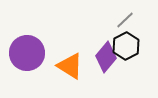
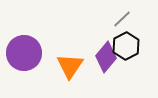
gray line: moved 3 px left, 1 px up
purple circle: moved 3 px left
orange triangle: rotated 32 degrees clockwise
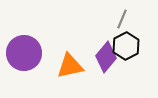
gray line: rotated 24 degrees counterclockwise
orange triangle: rotated 44 degrees clockwise
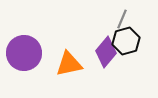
black hexagon: moved 5 px up; rotated 12 degrees clockwise
purple diamond: moved 5 px up
orange triangle: moved 1 px left, 2 px up
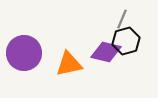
purple diamond: rotated 64 degrees clockwise
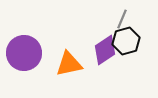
purple diamond: moved 1 px left, 2 px up; rotated 48 degrees counterclockwise
